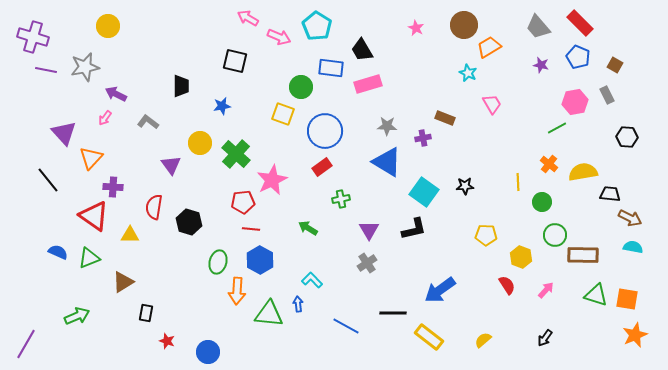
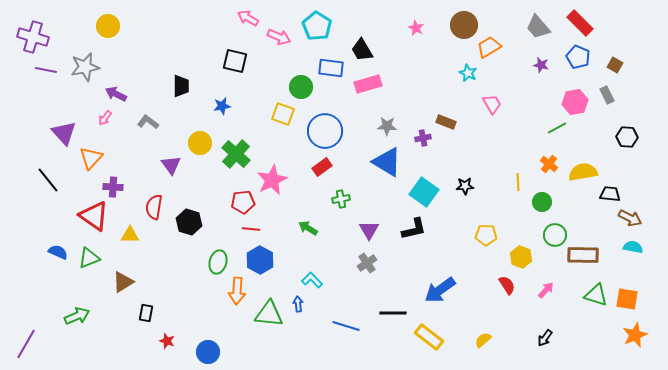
brown rectangle at (445, 118): moved 1 px right, 4 px down
blue line at (346, 326): rotated 12 degrees counterclockwise
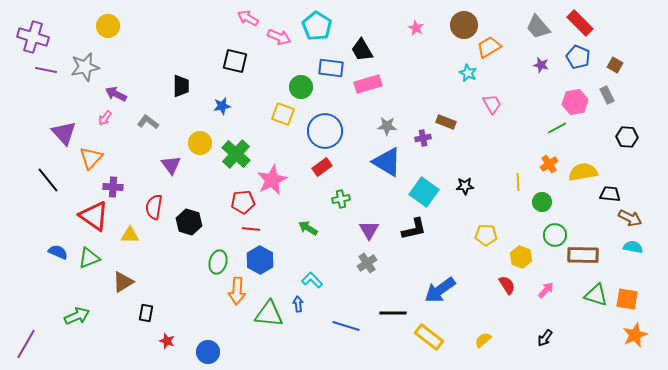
orange cross at (549, 164): rotated 18 degrees clockwise
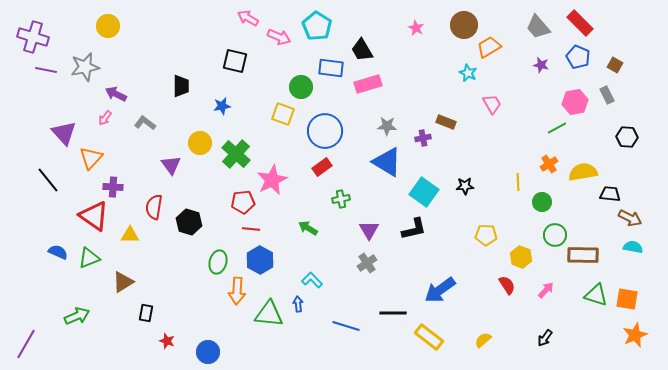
gray L-shape at (148, 122): moved 3 px left, 1 px down
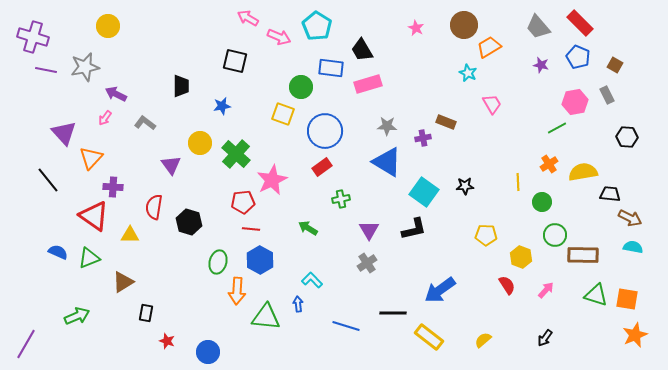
green triangle at (269, 314): moved 3 px left, 3 px down
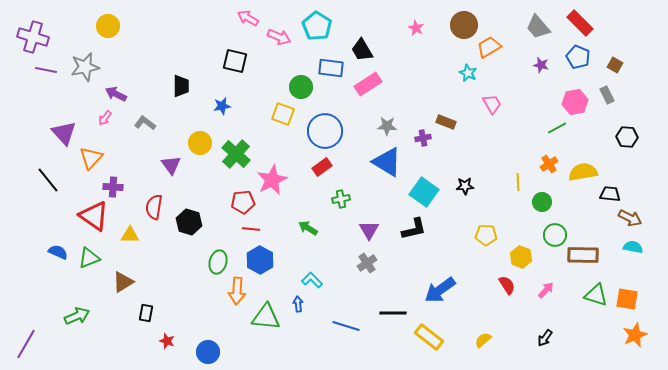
pink rectangle at (368, 84): rotated 16 degrees counterclockwise
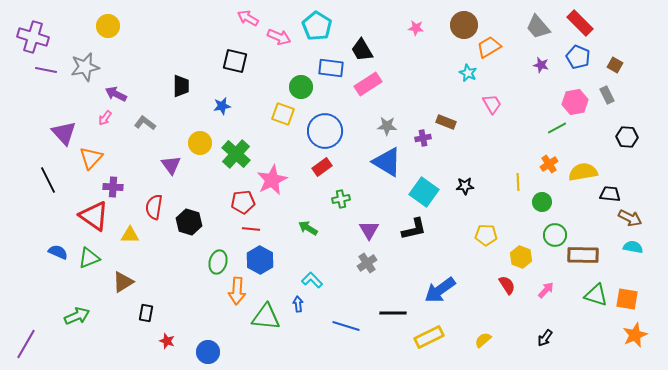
pink star at (416, 28): rotated 21 degrees counterclockwise
black line at (48, 180): rotated 12 degrees clockwise
yellow rectangle at (429, 337): rotated 64 degrees counterclockwise
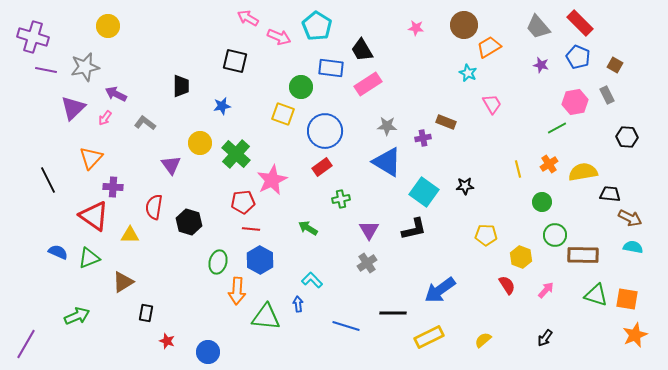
purple triangle at (64, 133): moved 9 px right, 25 px up; rotated 28 degrees clockwise
yellow line at (518, 182): moved 13 px up; rotated 12 degrees counterclockwise
